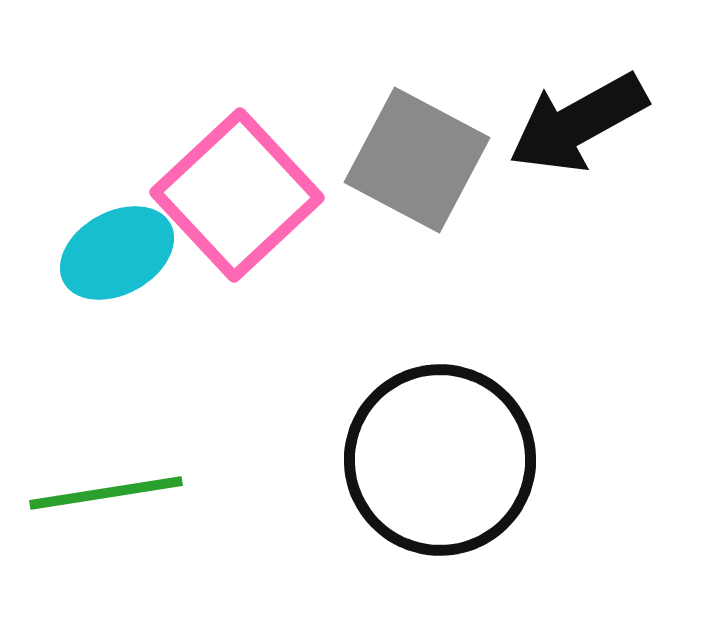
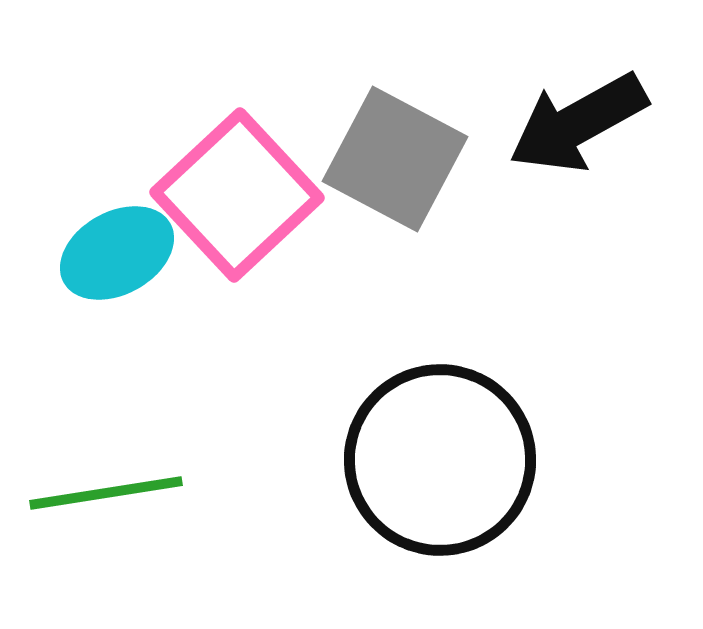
gray square: moved 22 px left, 1 px up
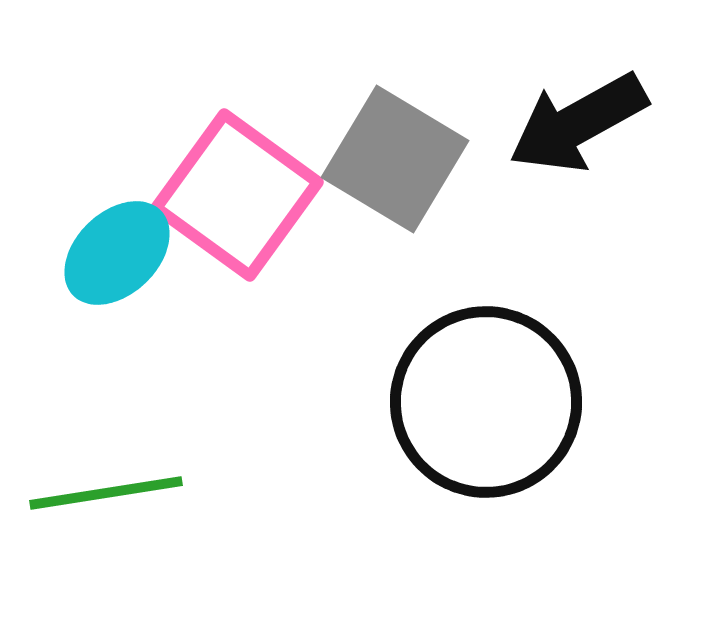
gray square: rotated 3 degrees clockwise
pink square: rotated 11 degrees counterclockwise
cyan ellipse: rotated 15 degrees counterclockwise
black circle: moved 46 px right, 58 px up
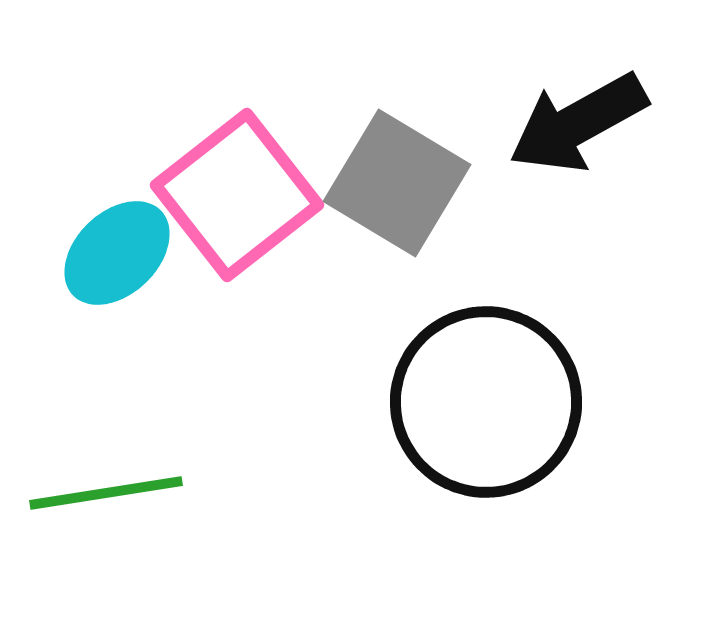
gray square: moved 2 px right, 24 px down
pink square: rotated 16 degrees clockwise
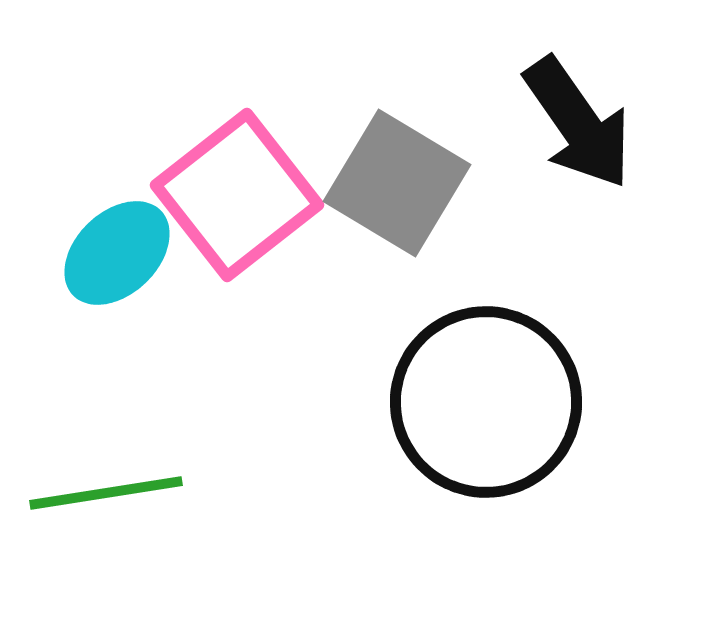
black arrow: rotated 96 degrees counterclockwise
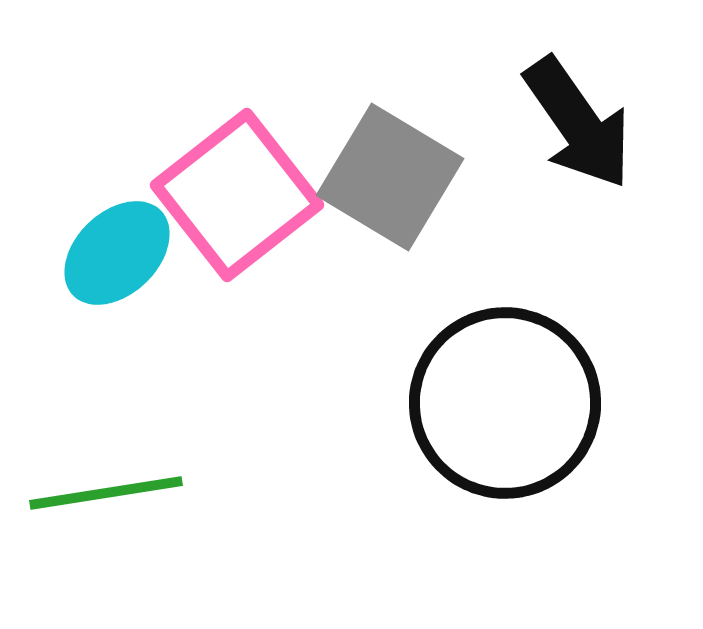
gray square: moved 7 px left, 6 px up
black circle: moved 19 px right, 1 px down
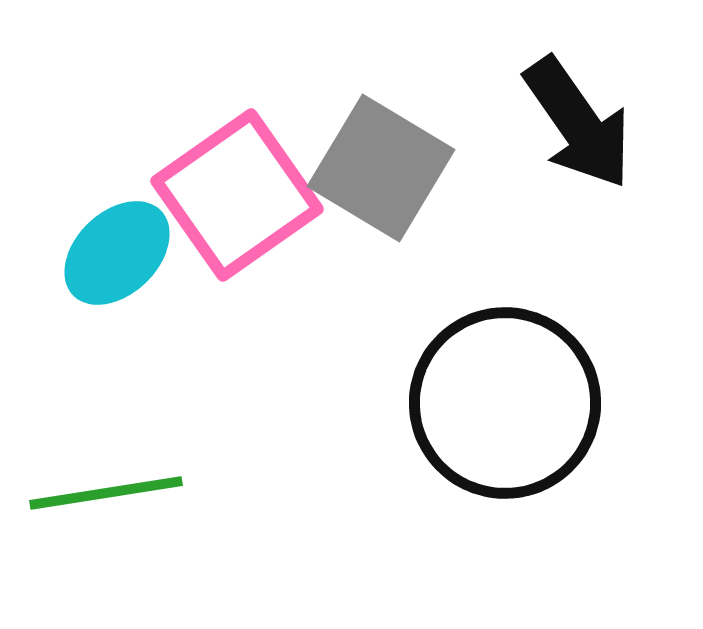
gray square: moved 9 px left, 9 px up
pink square: rotated 3 degrees clockwise
